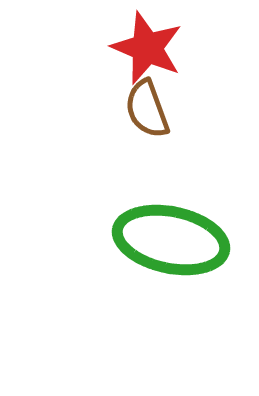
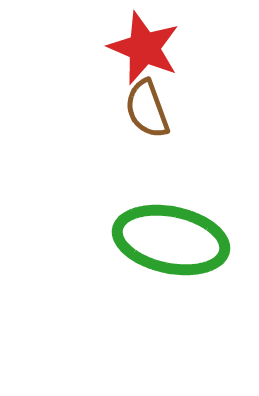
red star: moved 3 px left
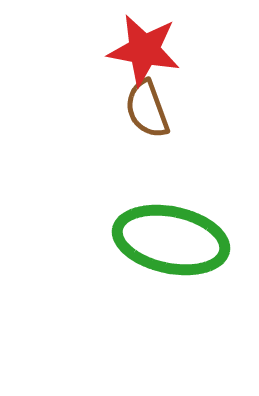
red star: moved 2 px down; rotated 12 degrees counterclockwise
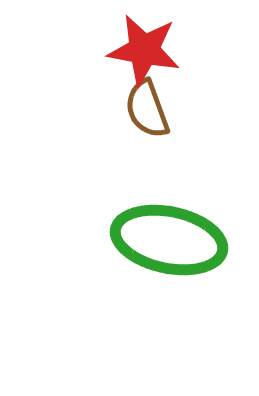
green ellipse: moved 2 px left
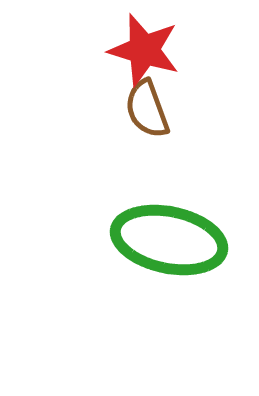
red star: rotated 6 degrees clockwise
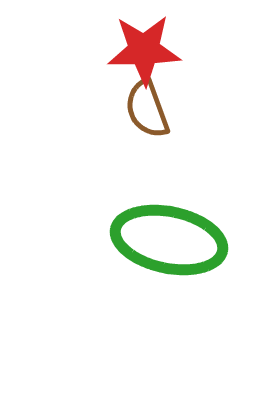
red star: rotated 18 degrees counterclockwise
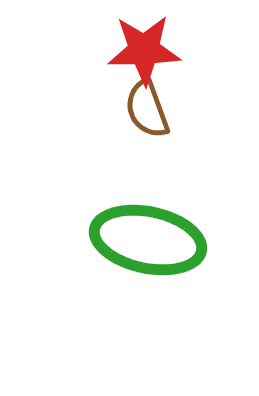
green ellipse: moved 21 px left
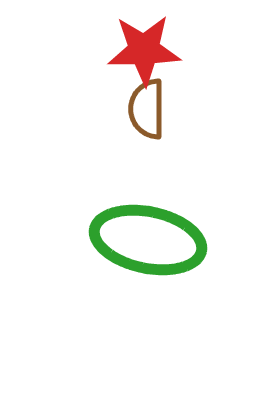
brown semicircle: rotated 20 degrees clockwise
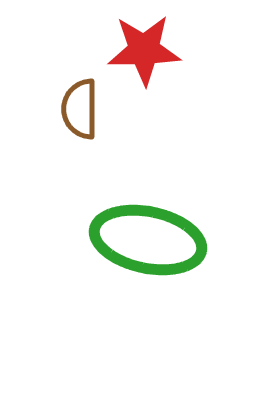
brown semicircle: moved 67 px left
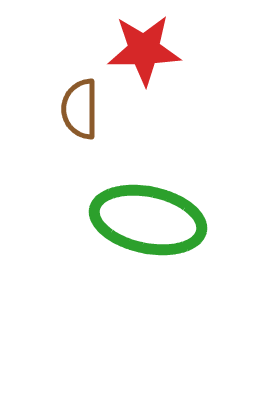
green ellipse: moved 20 px up
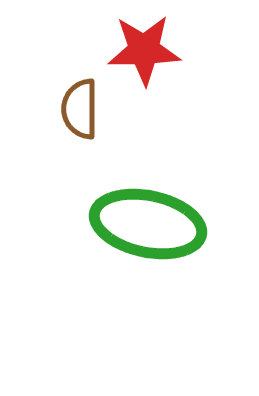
green ellipse: moved 4 px down
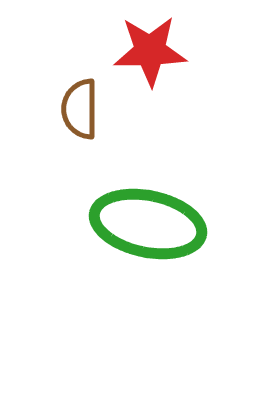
red star: moved 6 px right, 1 px down
